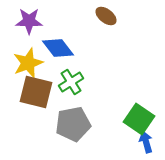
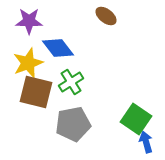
green square: moved 3 px left
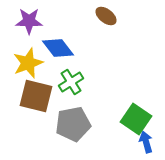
brown square: moved 4 px down
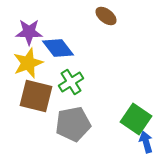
purple star: moved 11 px down
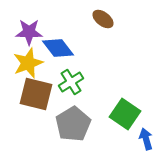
brown ellipse: moved 3 px left, 3 px down
brown square: moved 2 px up
green square: moved 11 px left, 5 px up
gray pentagon: rotated 20 degrees counterclockwise
blue arrow: moved 3 px up
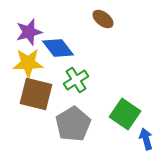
purple star: rotated 16 degrees counterclockwise
yellow star: rotated 20 degrees clockwise
green cross: moved 5 px right, 2 px up
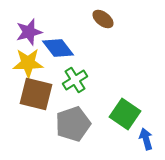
green cross: moved 1 px left
gray pentagon: rotated 12 degrees clockwise
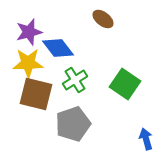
green square: moved 30 px up
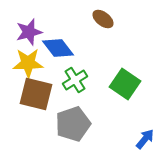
blue arrow: moved 1 px left; rotated 55 degrees clockwise
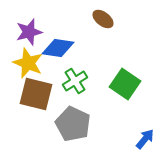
blue diamond: rotated 44 degrees counterclockwise
yellow star: rotated 24 degrees clockwise
green cross: moved 1 px down
gray pentagon: rotated 28 degrees counterclockwise
